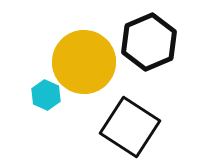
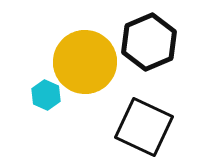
yellow circle: moved 1 px right
black square: moved 14 px right; rotated 8 degrees counterclockwise
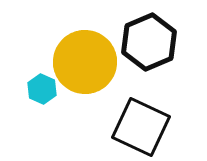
cyan hexagon: moved 4 px left, 6 px up
black square: moved 3 px left
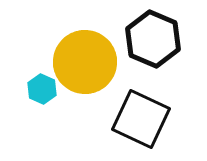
black hexagon: moved 4 px right, 3 px up; rotated 14 degrees counterclockwise
black square: moved 8 px up
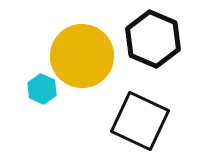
yellow circle: moved 3 px left, 6 px up
black square: moved 1 px left, 2 px down
